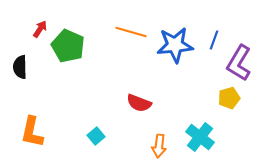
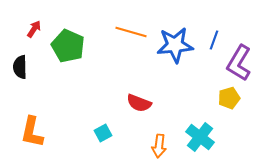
red arrow: moved 6 px left
cyan square: moved 7 px right, 3 px up; rotated 12 degrees clockwise
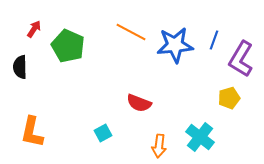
orange line: rotated 12 degrees clockwise
purple L-shape: moved 2 px right, 4 px up
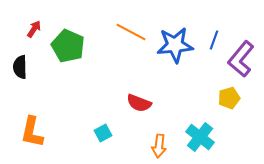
purple L-shape: rotated 9 degrees clockwise
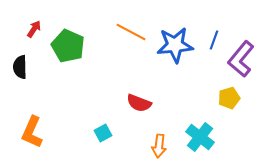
orange L-shape: rotated 12 degrees clockwise
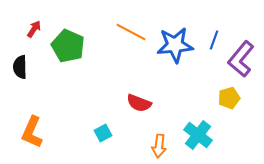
cyan cross: moved 2 px left, 2 px up
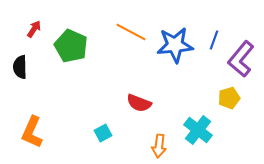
green pentagon: moved 3 px right
cyan cross: moved 5 px up
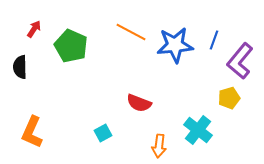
purple L-shape: moved 1 px left, 2 px down
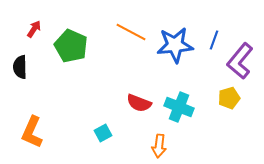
cyan cross: moved 19 px left, 23 px up; rotated 16 degrees counterclockwise
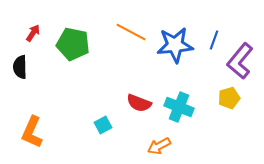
red arrow: moved 1 px left, 4 px down
green pentagon: moved 2 px right, 2 px up; rotated 12 degrees counterclockwise
cyan square: moved 8 px up
orange arrow: rotated 55 degrees clockwise
